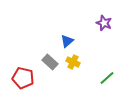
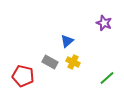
gray rectangle: rotated 14 degrees counterclockwise
red pentagon: moved 2 px up
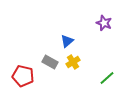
yellow cross: rotated 32 degrees clockwise
